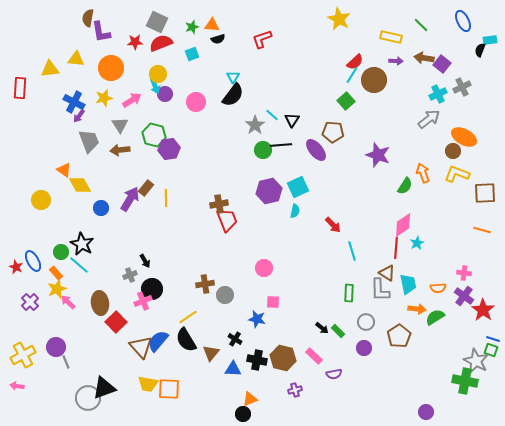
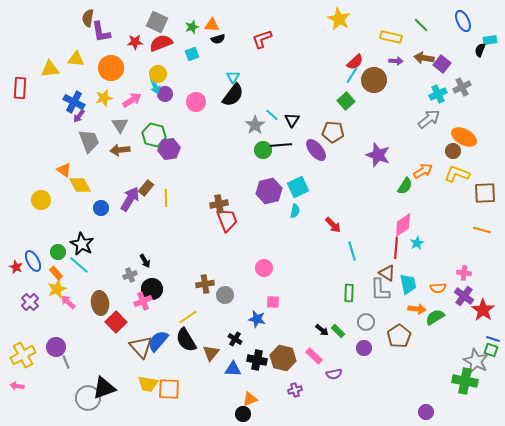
orange arrow at (423, 173): moved 2 px up; rotated 78 degrees clockwise
green circle at (61, 252): moved 3 px left
black arrow at (322, 328): moved 2 px down
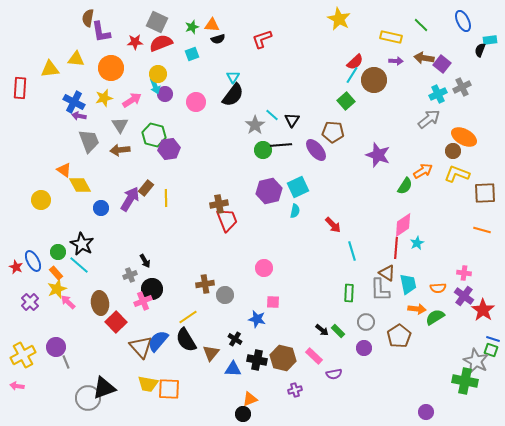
purple arrow at (79, 116): rotated 64 degrees clockwise
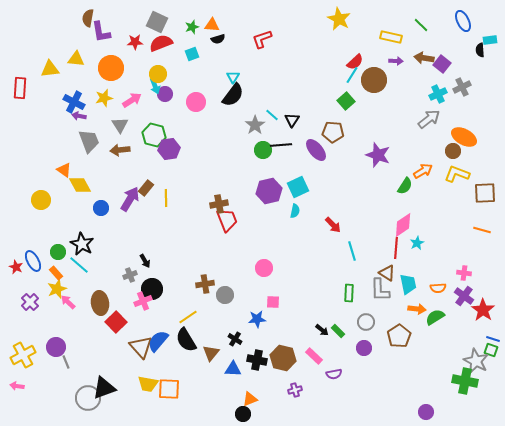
black semicircle at (480, 50): rotated 24 degrees counterclockwise
blue star at (257, 319): rotated 18 degrees counterclockwise
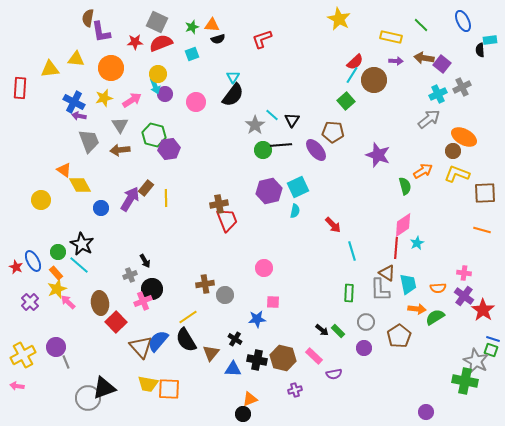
green semicircle at (405, 186): rotated 48 degrees counterclockwise
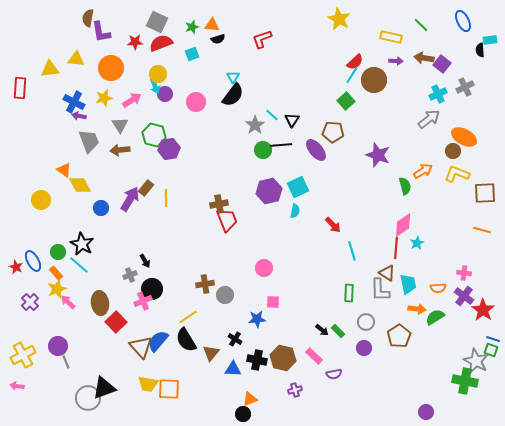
gray cross at (462, 87): moved 3 px right
purple circle at (56, 347): moved 2 px right, 1 px up
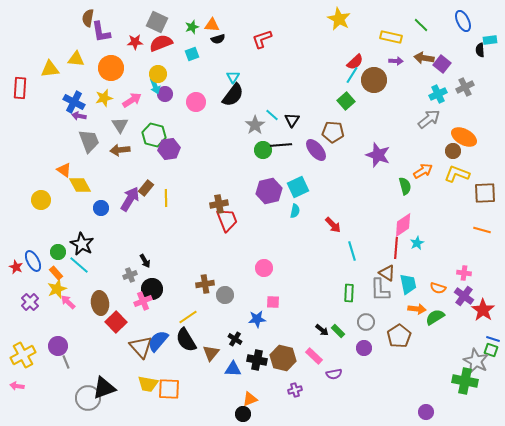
orange semicircle at (438, 288): rotated 21 degrees clockwise
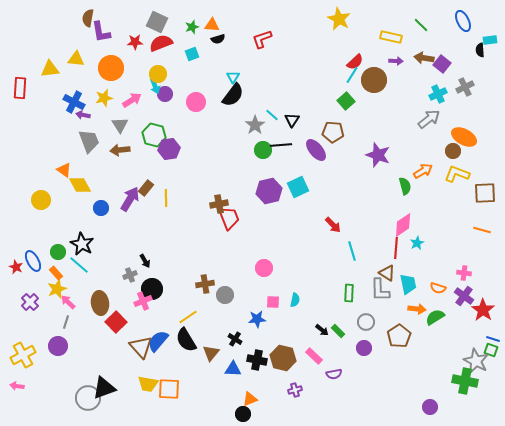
purple arrow at (79, 116): moved 4 px right, 1 px up
cyan semicircle at (295, 211): moved 89 px down
red trapezoid at (227, 220): moved 2 px right, 2 px up
gray line at (66, 362): moved 40 px up; rotated 40 degrees clockwise
purple circle at (426, 412): moved 4 px right, 5 px up
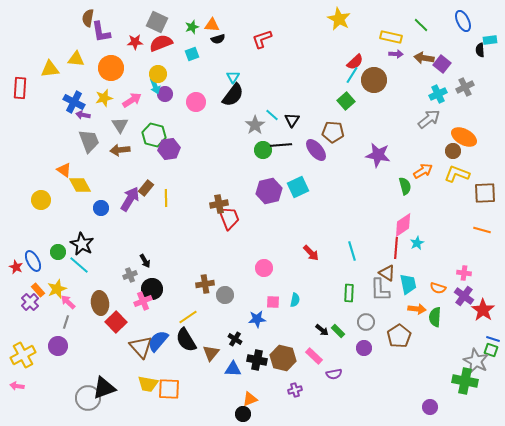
purple arrow at (396, 61): moved 7 px up
purple star at (378, 155): rotated 10 degrees counterclockwise
red arrow at (333, 225): moved 22 px left, 28 px down
orange rectangle at (56, 273): moved 18 px left, 17 px down
green semicircle at (435, 317): rotated 54 degrees counterclockwise
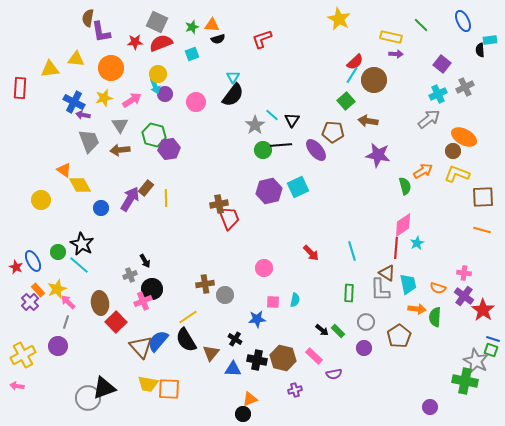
brown arrow at (424, 58): moved 56 px left, 63 px down
brown square at (485, 193): moved 2 px left, 4 px down
